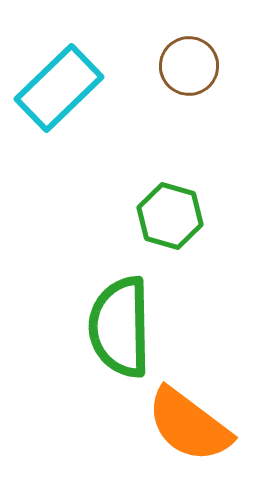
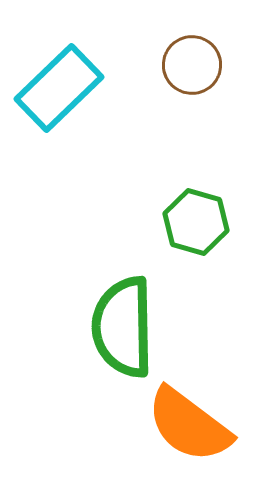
brown circle: moved 3 px right, 1 px up
green hexagon: moved 26 px right, 6 px down
green semicircle: moved 3 px right
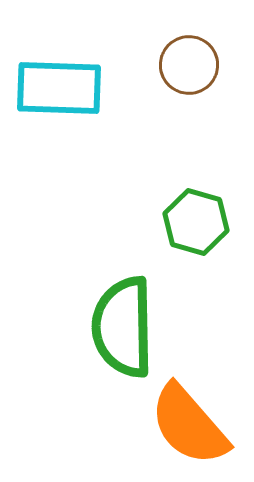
brown circle: moved 3 px left
cyan rectangle: rotated 46 degrees clockwise
orange semicircle: rotated 12 degrees clockwise
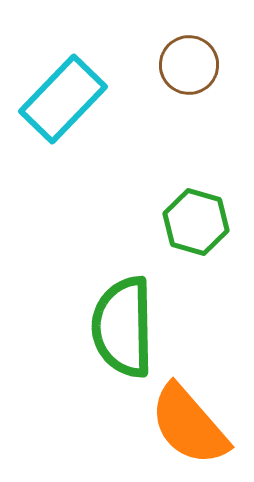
cyan rectangle: moved 4 px right, 11 px down; rotated 48 degrees counterclockwise
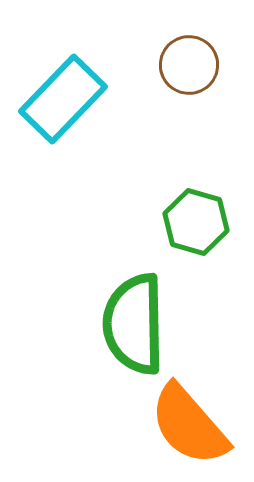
green semicircle: moved 11 px right, 3 px up
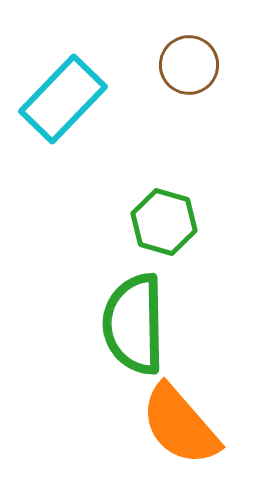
green hexagon: moved 32 px left
orange semicircle: moved 9 px left
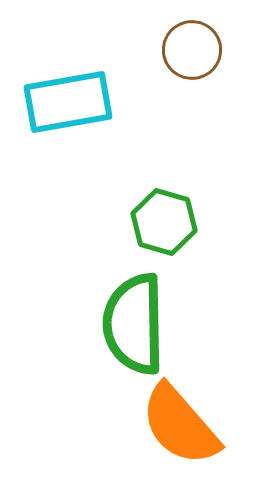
brown circle: moved 3 px right, 15 px up
cyan rectangle: moved 5 px right, 3 px down; rotated 36 degrees clockwise
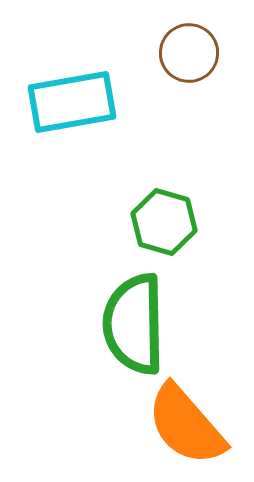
brown circle: moved 3 px left, 3 px down
cyan rectangle: moved 4 px right
orange semicircle: moved 6 px right
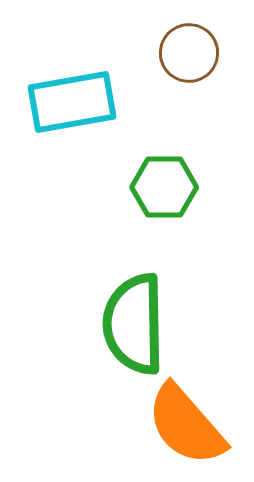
green hexagon: moved 35 px up; rotated 16 degrees counterclockwise
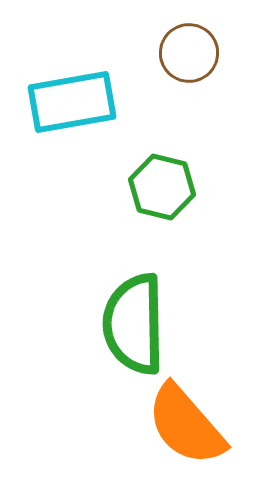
green hexagon: moved 2 px left; rotated 14 degrees clockwise
